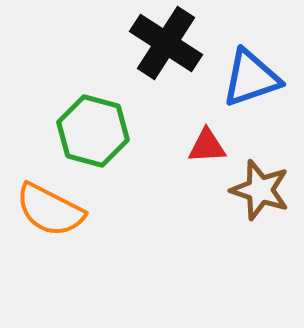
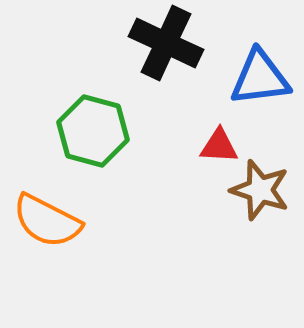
black cross: rotated 8 degrees counterclockwise
blue triangle: moved 9 px right; rotated 12 degrees clockwise
red triangle: moved 12 px right; rotated 6 degrees clockwise
orange semicircle: moved 3 px left, 11 px down
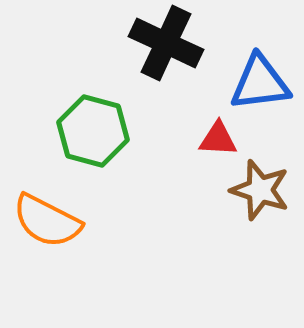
blue triangle: moved 5 px down
red triangle: moved 1 px left, 7 px up
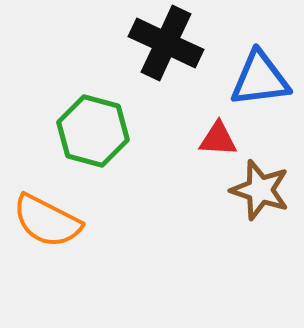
blue triangle: moved 4 px up
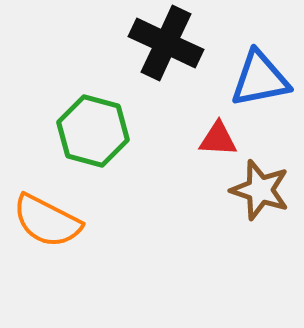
blue triangle: rotated 4 degrees counterclockwise
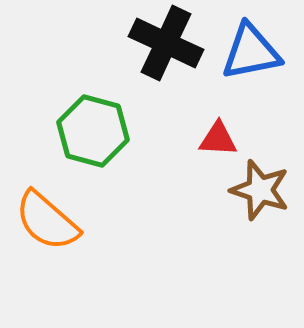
blue triangle: moved 9 px left, 27 px up
orange semicircle: rotated 14 degrees clockwise
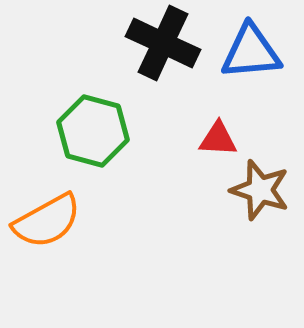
black cross: moved 3 px left
blue triangle: rotated 6 degrees clockwise
orange semicircle: rotated 70 degrees counterclockwise
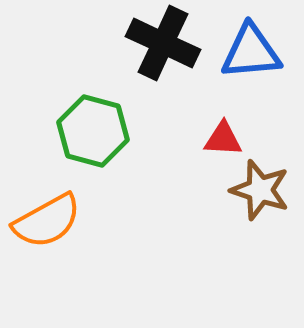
red triangle: moved 5 px right
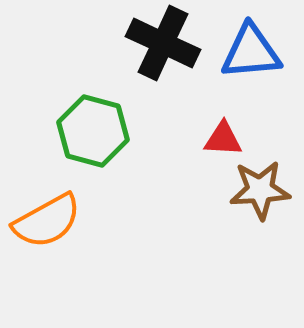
brown star: rotated 22 degrees counterclockwise
